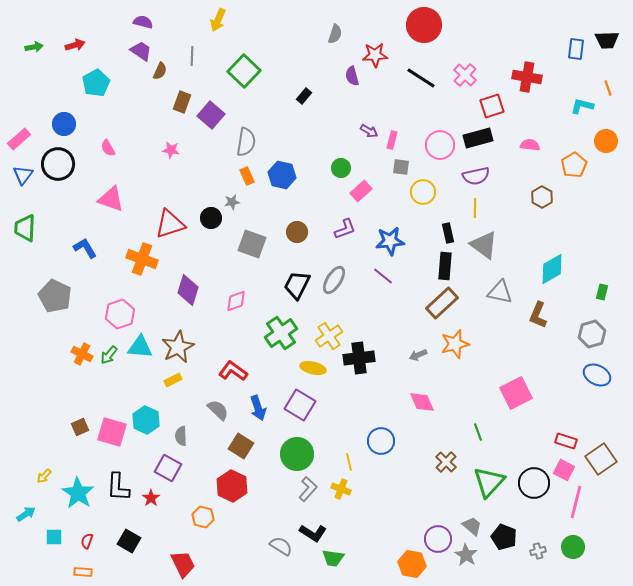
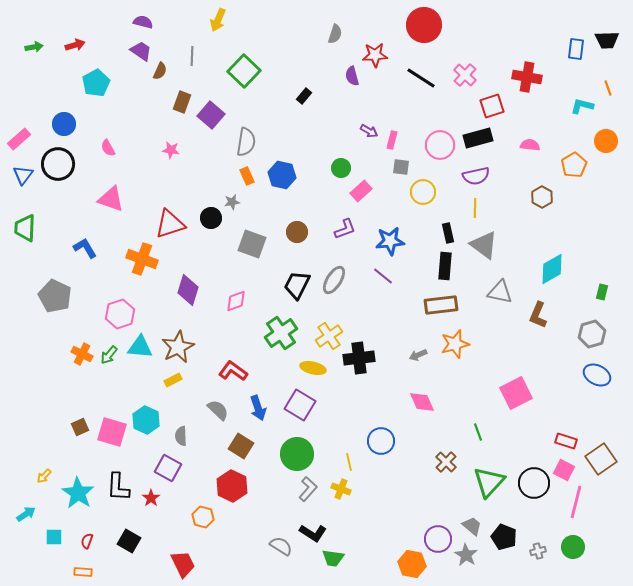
brown rectangle at (442, 303): moved 1 px left, 2 px down; rotated 36 degrees clockwise
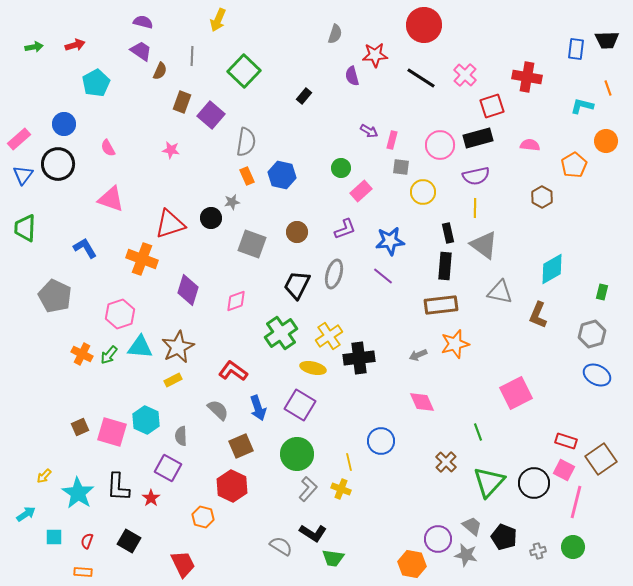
gray ellipse at (334, 280): moved 6 px up; rotated 16 degrees counterclockwise
brown square at (241, 446): rotated 35 degrees clockwise
gray star at (466, 555): rotated 20 degrees counterclockwise
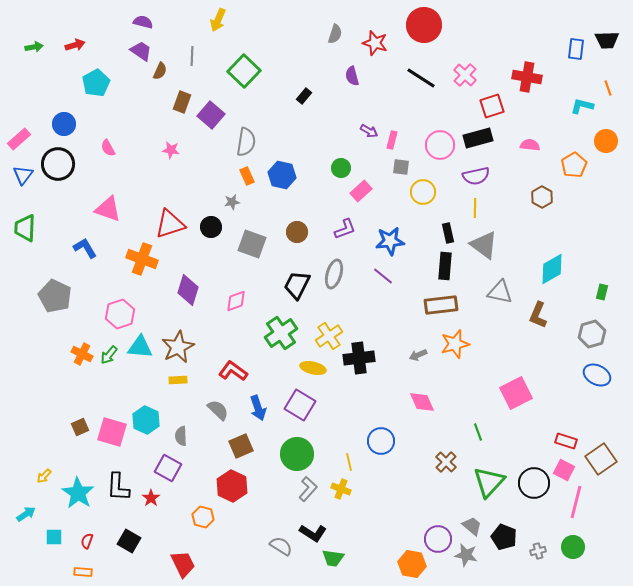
red star at (375, 55): moved 12 px up; rotated 20 degrees clockwise
pink triangle at (111, 199): moved 3 px left, 10 px down
black circle at (211, 218): moved 9 px down
yellow rectangle at (173, 380): moved 5 px right; rotated 24 degrees clockwise
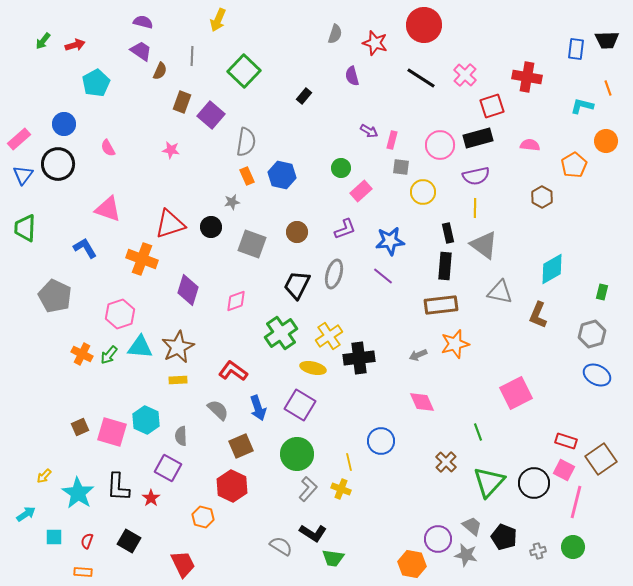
green arrow at (34, 47): moved 9 px right, 6 px up; rotated 138 degrees clockwise
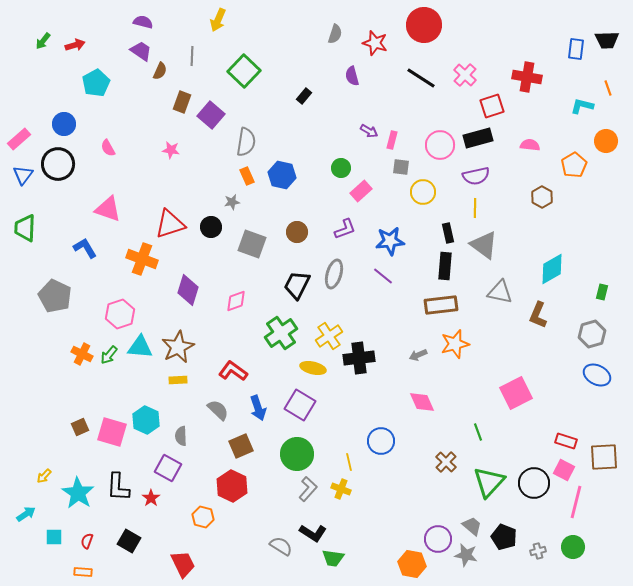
brown square at (601, 459): moved 3 px right, 2 px up; rotated 32 degrees clockwise
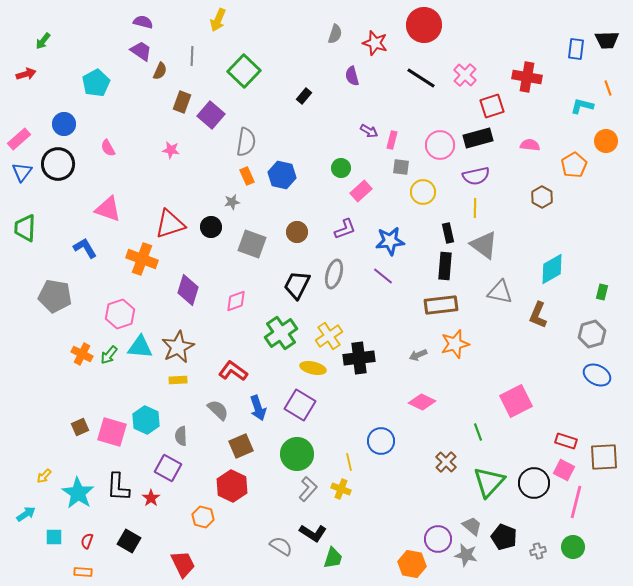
red arrow at (75, 45): moved 49 px left, 29 px down
blue triangle at (23, 175): moved 1 px left, 3 px up
gray pentagon at (55, 296): rotated 16 degrees counterclockwise
pink square at (516, 393): moved 8 px down
pink diamond at (422, 402): rotated 40 degrees counterclockwise
green trapezoid at (333, 558): rotated 80 degrees counterclockwise
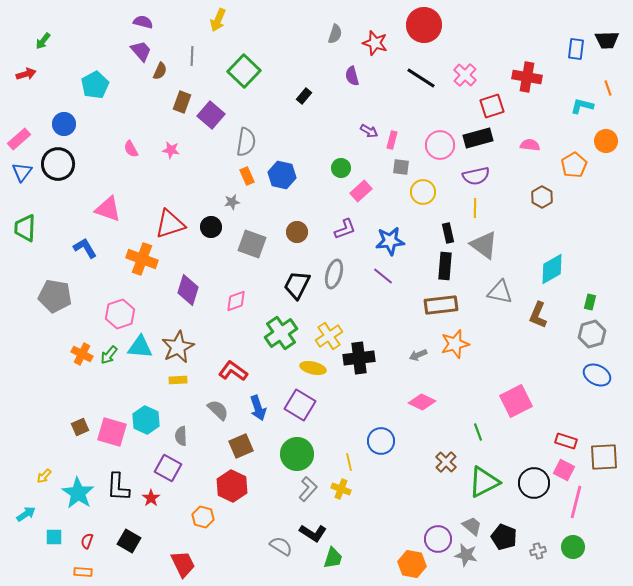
purple trapezoid at (141, 51): rotated 15 degrees clockwise
cyan pentagon at (96, 83): moved 1 px left, 2 px down
pink semicircle at (108, 148): moved 23 px right, 1 px down
green rectangle at (602, 292): moved 12 px left, 10 px down
green triangle at (489, 482): moved 5 px left; rotated 20 degrees clockwise
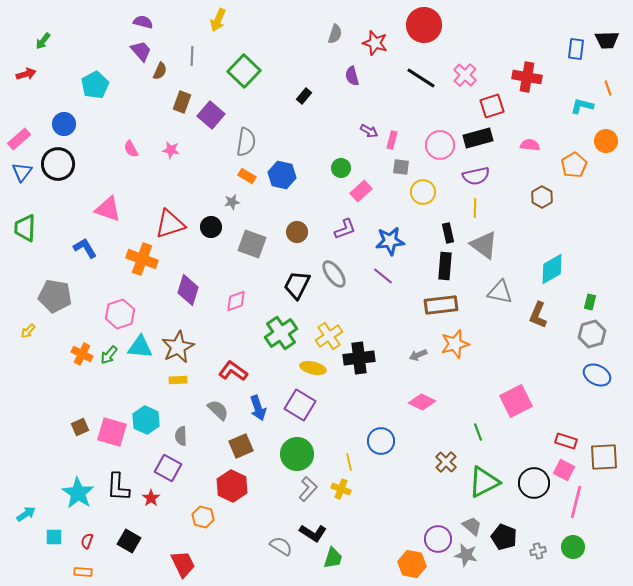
orange rectangle at (247, 176): rotated 36 degrees counterclockwise
gray ellipse at (334, 274): rotated 52 degrees counterclockwise
yellow arrow at (44, 476): moved 16 px left, 145 px up
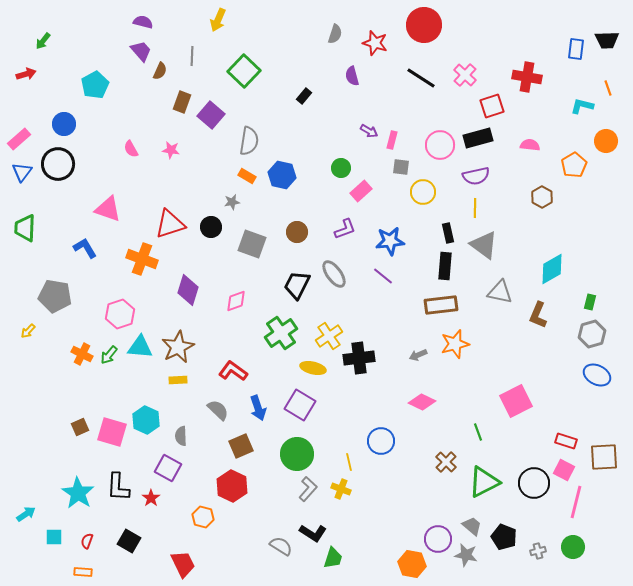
gray semicircle at (246, 142): moved 3 px right, 1 px up
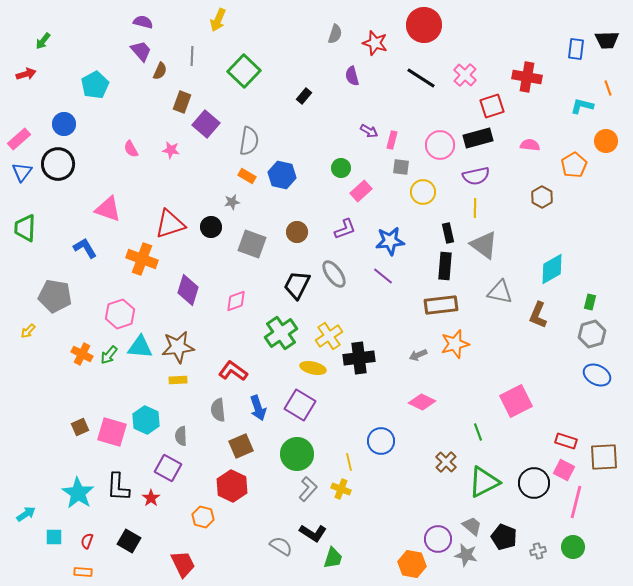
purple square at (211, 115): moved 5 px left, 9 px down
brown star at (178, 347): rotated 20 degrees clockwise
gray semicircle at (218, 410): rotated 140 degrees counterclockwise
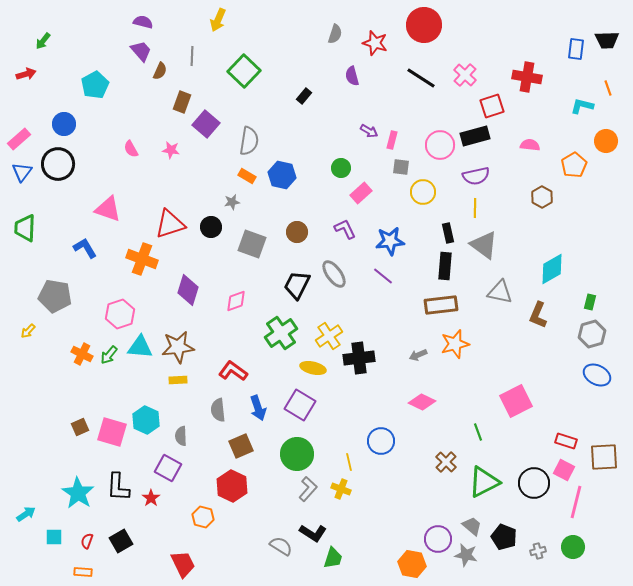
black rectangle at (478, 138): moved 3 px left, 2 px up
pink rectangle at (361, 191): moved 2 px down
purple L-shape at (345, 229): rotated 95 degrees counterclockwise
black square at (129, 541): moved 8 px left; rotated 30 degrees clockwise
